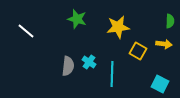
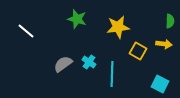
gray semicircle: moved 5 px left, 2 px up; rotated 132 degrees counterclockwise
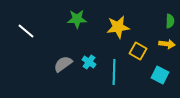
green star: rotated 18 degrees counterclockwise
yellow arrow: moved 3 px right
cyan line: moved 2 px right, 2 px up
cyan square: moved 9 px up
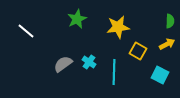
green star: rotated 24 degrees counterclockwise
yellow arrow: rotated 35 degrees counterclockwise
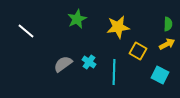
green semicircle: moved 2 px left, 3 px down
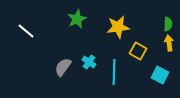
yellow arrow: moved 2 px right, 1 px up; rotated 70 degrees counterclockwise
gray semicircle: moved 3 px down; rotated 18 degrees counterclockwise
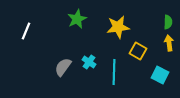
green semicircle: moved 2 px up
white line: rotated 72 degrees clockwise
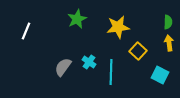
yellow square: rotated 12 degrees clockwise
cyan line: moved 3 px left
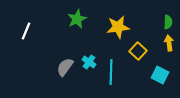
gray semicircle: moved 2 px right
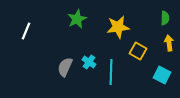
green semicircle: moved 3 px left, 4 px up
yellow square: rotated 12 degrees counterclockwise
gray semicircle: rotated 12 degrees counterclockwise
cyan square: moved 2 px right
